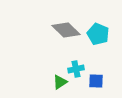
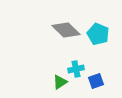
blue square: rotated 21 degrees counterclockwise
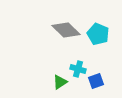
cyan cross: moved 2 px right; rotated 28 degrees clockwise
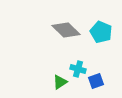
cyan pentagon: moved 3 px right, 2 px up
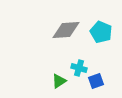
gray diamond: rotated 48 degrees counterclockwise
cyan cross: moved 1 px right, 1 px up
green triangle: moved 1 px left, 1 px up
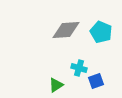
green triangle: moved 3 px left, 4 px down
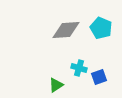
cyan pentagon: moved 4 px up
blue square: moved 3 px right, 4 px up
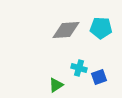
cyan pentagon: rotated 20 degrees counterclockwise
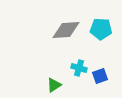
cyan pentagon: moved 1 px down
blue square: moved 1 px right, 1 px up
green triangle: moved 2 px left
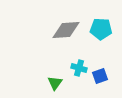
green triangle: moved 1 px right, 2 px up; rotated 21 degrees counterclockwise
